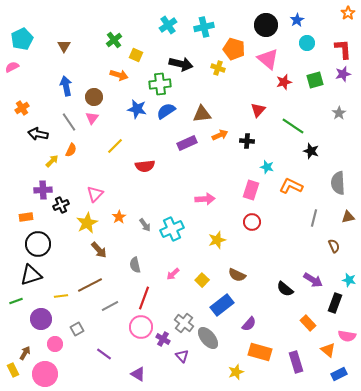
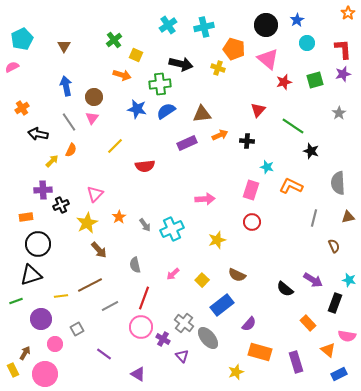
orange arrow at (119, 75): moved 3 px right
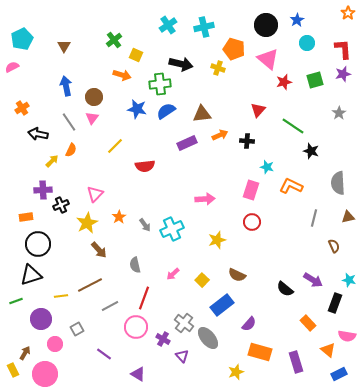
pink circle at (141, 327): moved 5 px left
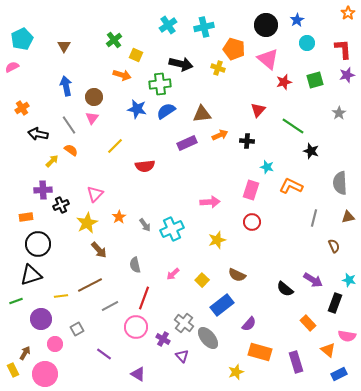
purple star at (343, 74): moved 4 px right, 1 px down
gray line at (69, 122): moved 3 px down
orange semicircle at (71, 150): rotated 80 degrees counterclockwise
gray semicircle at (338, 183): moved 2 px right
pink arrow at (205, 199): moved 5 px right, 3 px down
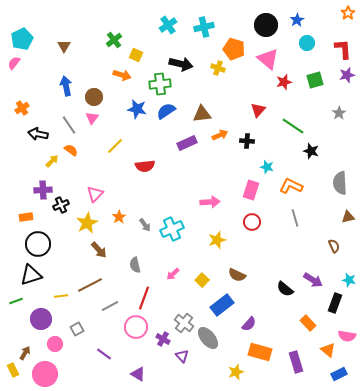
pink semicircle at (12, 67): moved 2 px right, 4 px up; rotated 24 degrees counterclockwise
gray line at (314, 218): moved 19 px left; rotated 30 degrees counterclockwise
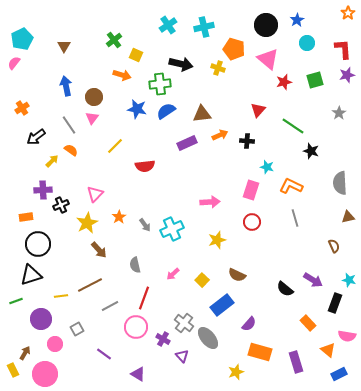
black arrow at (38, 134): moved 2 px left, 3 px down; rotated 48 degrees counterclockwise
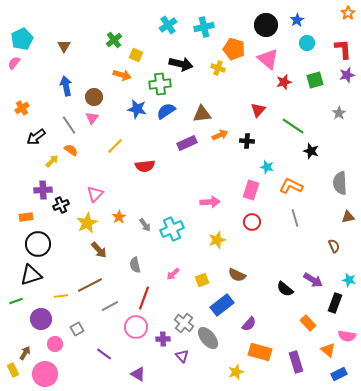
yellow square at (202, 280): rotated 24 degrees clockwise
purple cross at (163, 339): rotated 32 degrees counterclockwise
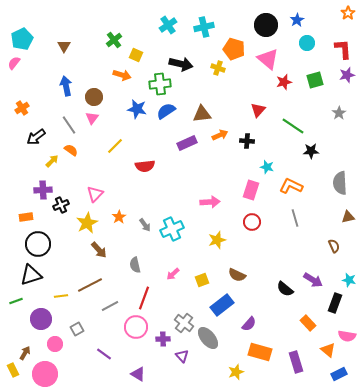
black star at (311, 151): rotated 21 degrees counterclockwise
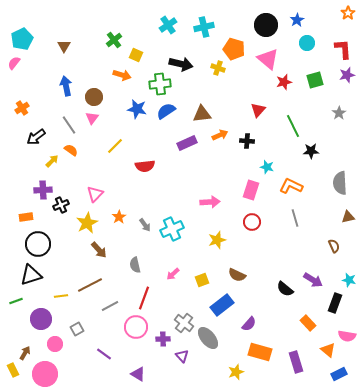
green line at (293, 126): rotated 30 degrees clockwise
